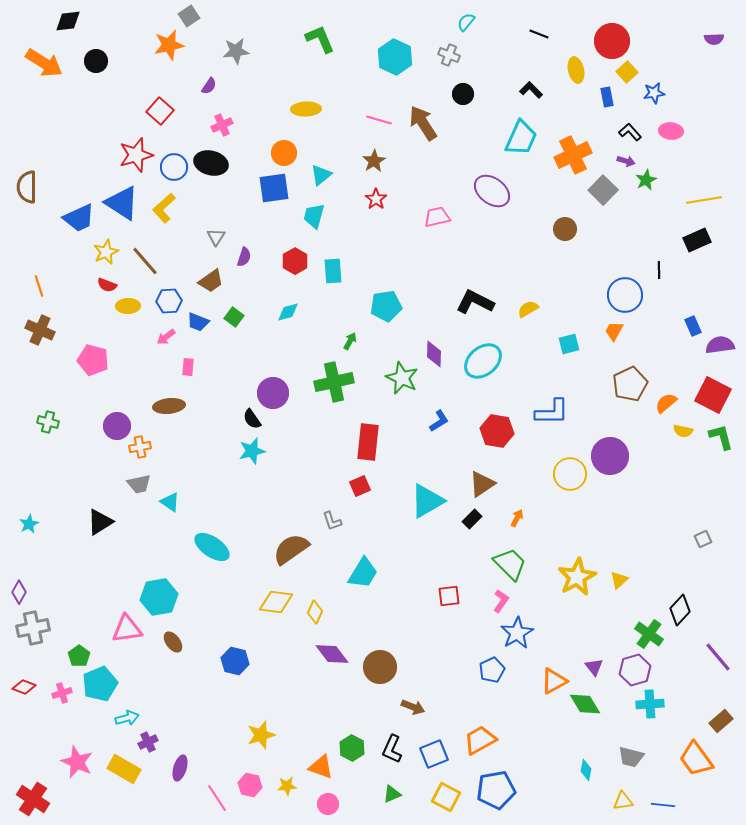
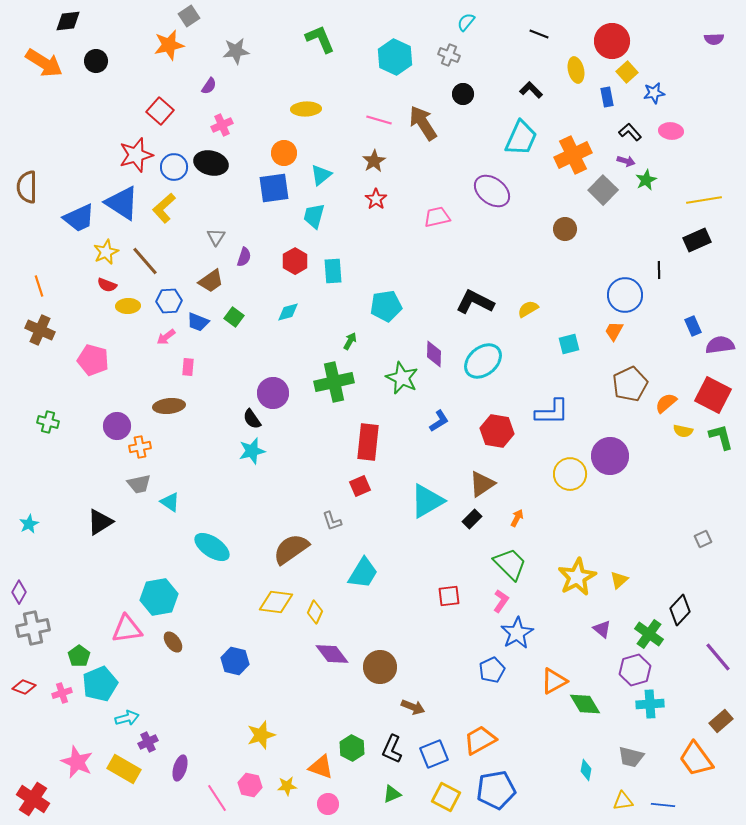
purple triangle at (594, 667): moved 8 px right, 38 px up; rotated 12 degrees counterclockwise
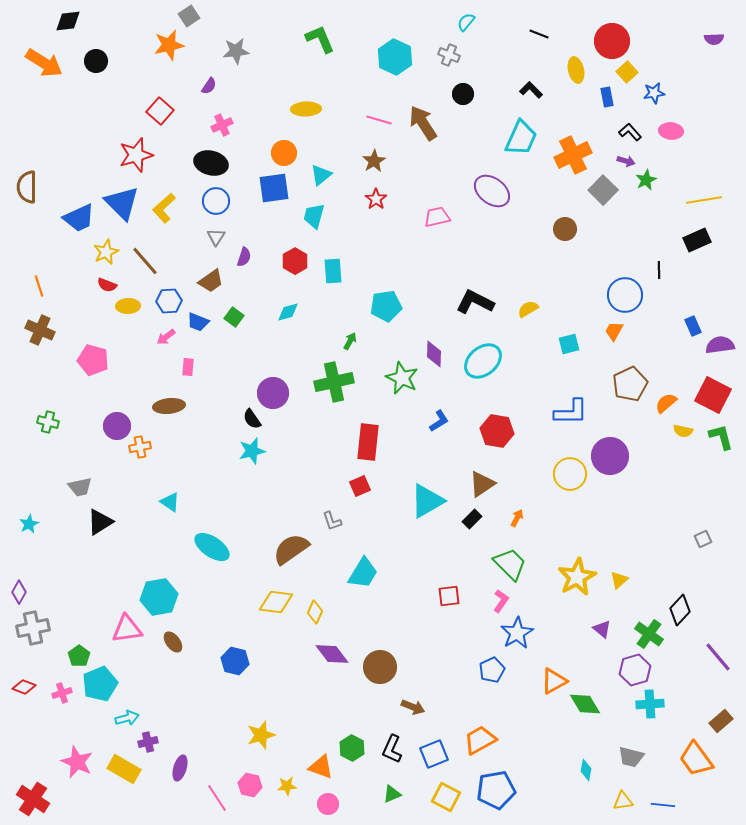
blue circle at (174, 167): moved 42 px right, 34 px down
blue triangle at (122, 203): rotated 12 degrees clockwise
blue L-shape at (552, 412): moved 19 px right
gray trapezoid at (139, 484): moved 59 px left, 3 px down
purple cross at (148, 742): rotated 12 degrees clockwise
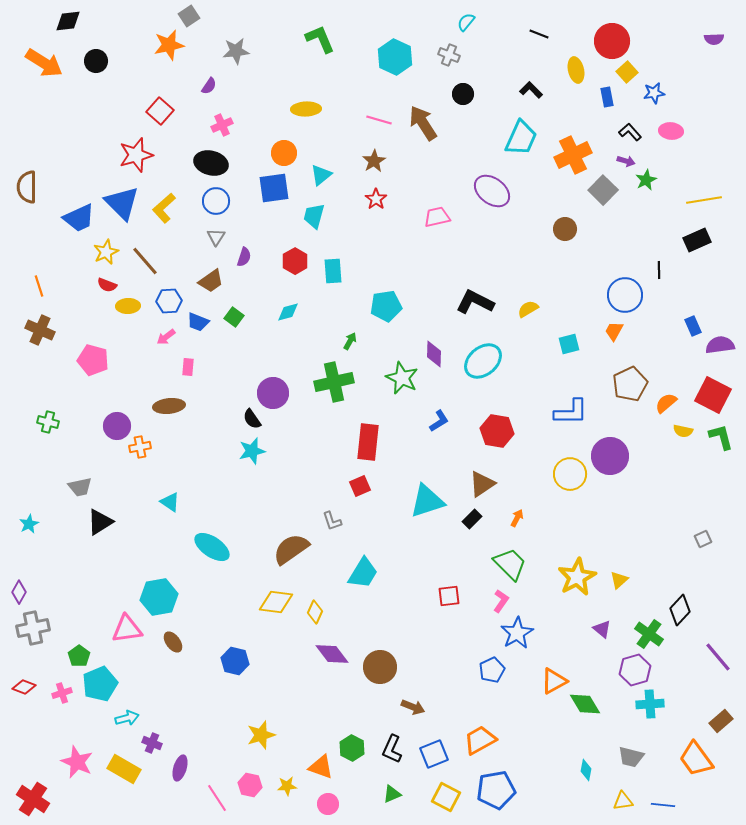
cyan triangle at (427, 501): rotated 12 degrees clockwise
purple cross at (148, 742): moved 4 px right, 1 px down; rotated 36 degrees clockwise
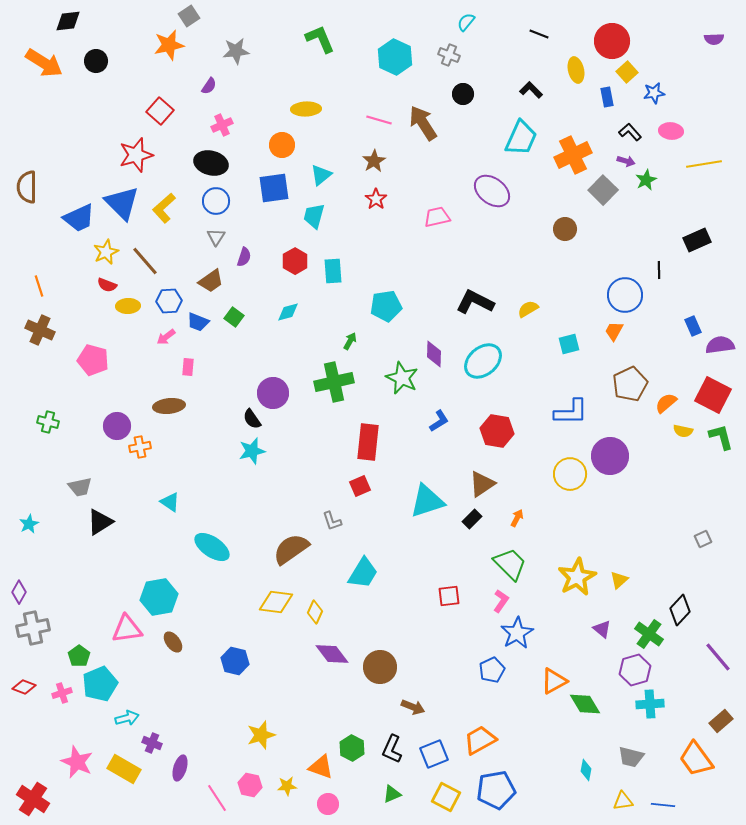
orange circle at (284, 153): moved 2 px left, 8 px up
yellow line at (704, 200): moved 36 px up
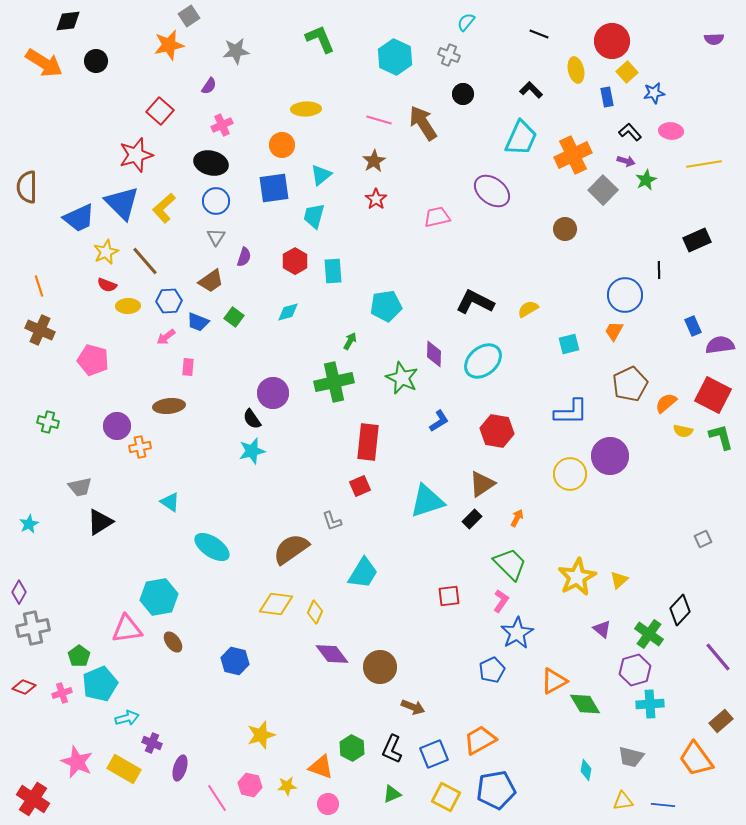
yellow diamond at (276, 602): moved 2 px down
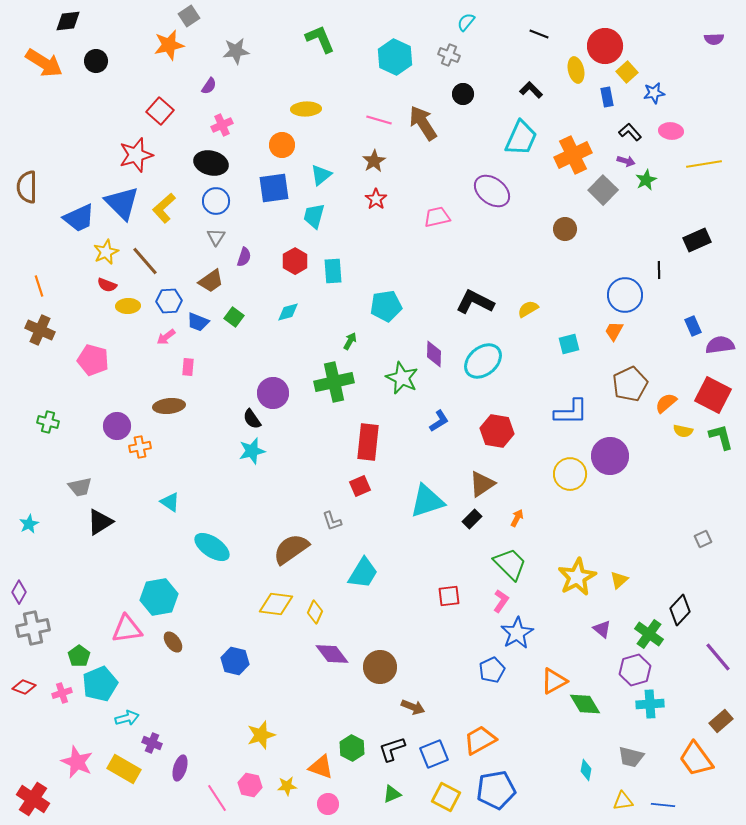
red circle at (612, 41): moved 7 px left, 5 px down
black L-shape at (392, 749): rotated 48 degrees clockwise
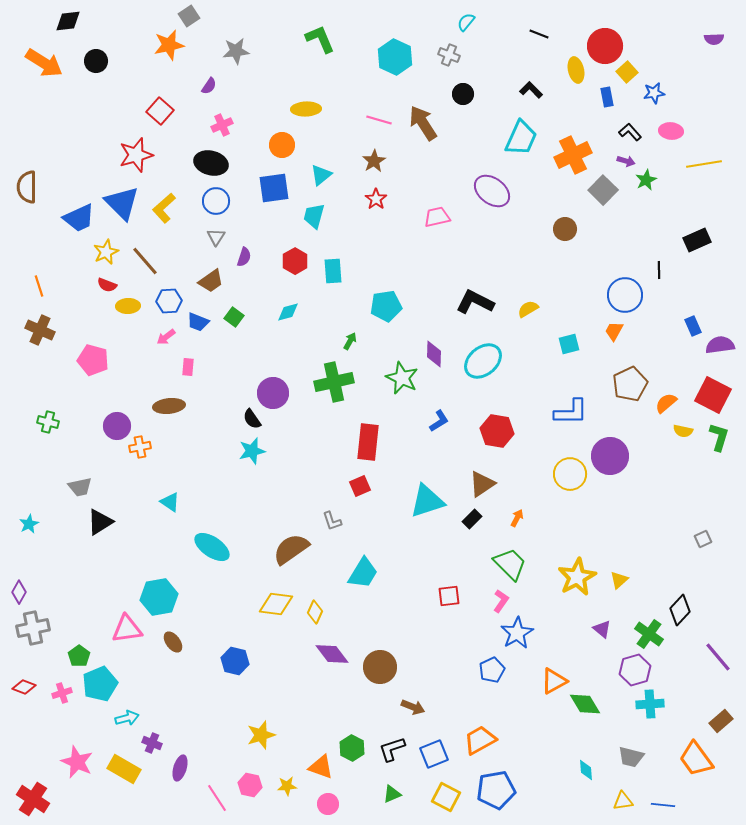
green L-shape at (721, 437): moved 2 px left; rotated 32 degrees clockwise
cyan diamond at (586, 770): rotated 15 degrees counterclockwise
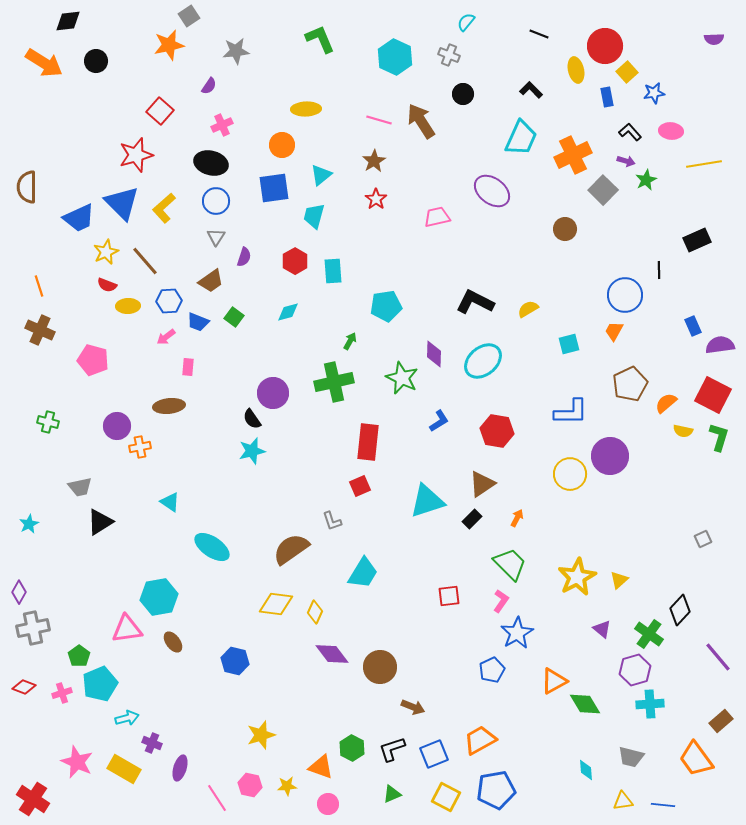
brown arrow at (423, 123): moved 2 px left, 2 px up
